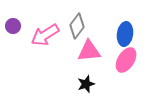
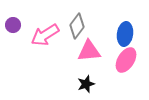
purple circle: moved 1 px up
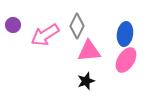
gray diamond: rotated 10 degrees counterclockwise
black star: moved 3 px up
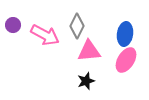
pink arrow: rotated 120 degrees counterclockwise
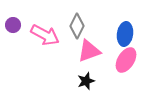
pink triangle: rotated 15 degrees counterclockwise
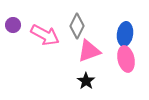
pink ellipse: moved 1 px up; rotated 45 degrees counterclockwise
black star: rotated 18 degrees counterclockwise
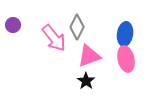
gray diamond: moved 1 px down
pink arrow: moved 9 px right, 3 px down; rotated 24 degrees clockwise
pink triangle: moved 5 px down
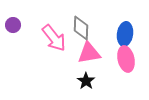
gray diamond: moved 4 px right, 1 px down; rotated 25 degrees counterclockwise
pink triangle: moved 3 px up; rotated 10 degrees clockwise
